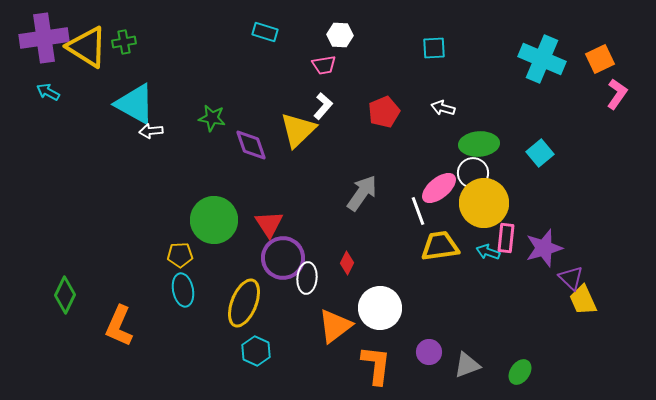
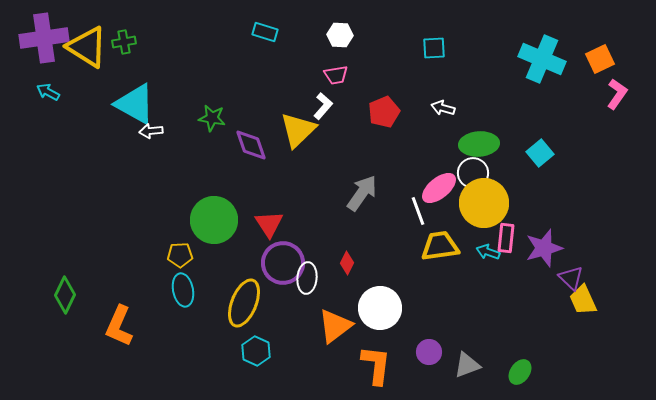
pink trapezoid at (324, 65): moved 12 px right, 10 px down
purple circle at (283, 258): moved 5 px down
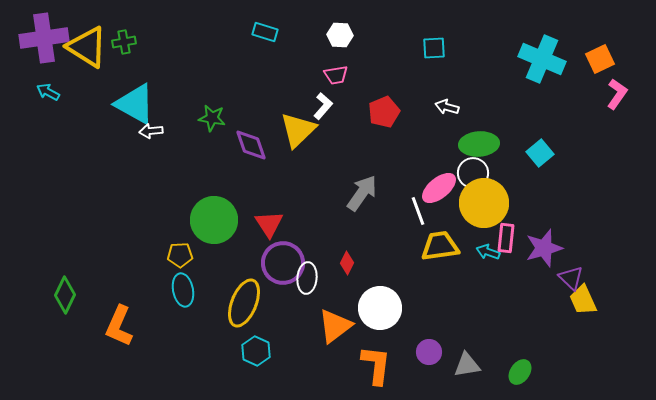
white arrow at (443, 108): moved 4 px right, 1 px up
gray triangle at (467, 365): rotated 12 degrees clockwise
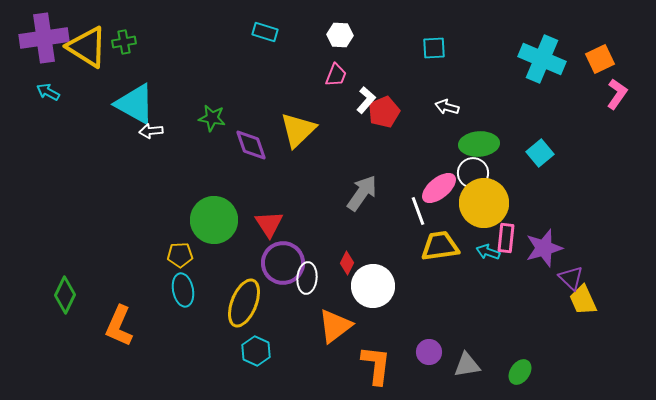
pink trapezoid at (336, 75): rotated 60 degrees counterclockwise
white L-shape at (323, 106): moved 43 px right, 6 px up
white circle at (380, 308): moved 7 px left, 22 px up
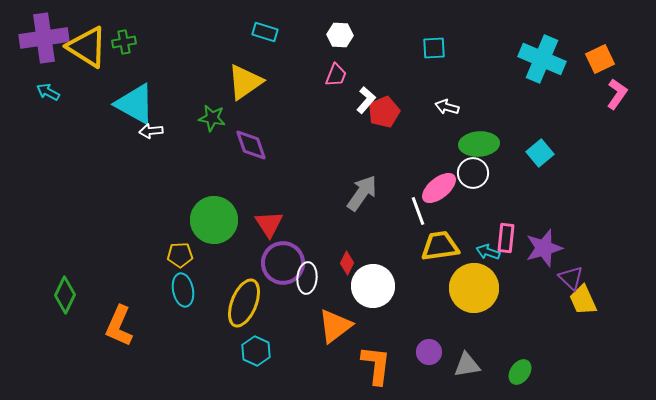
yellow triangle at (298, 130): moved 53 px left, 48 px up; rotated 9 degrees clockwise
yellow circle at (484, 203): moved 10 px left, 85 px down
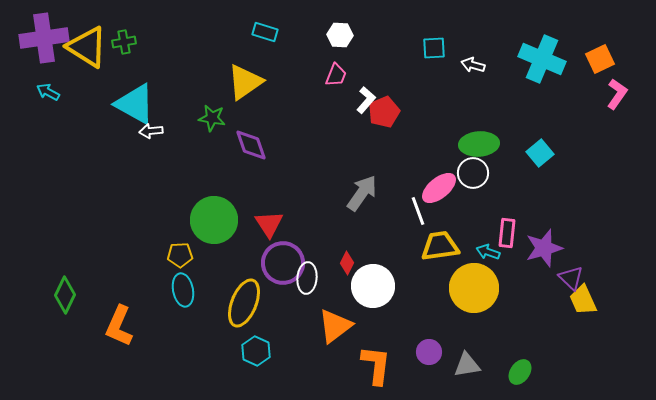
white arrow at (447, 107): moved 26 px right, 42 px up
pink rectangle at (506, 238): moved 1 px right, 5 px up
